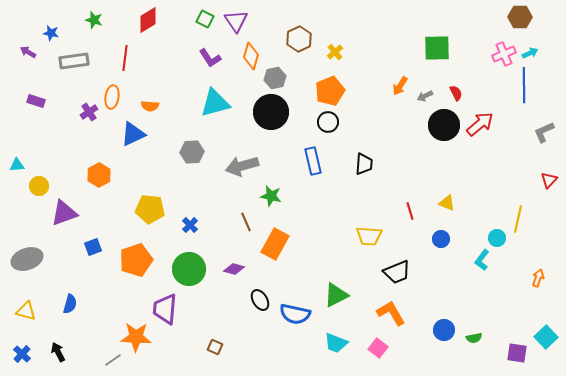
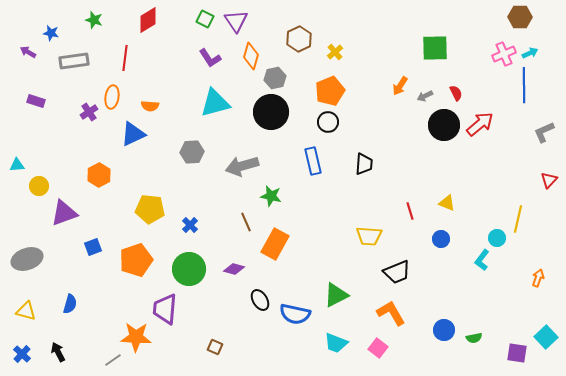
green square at (437, 48): moved 2 px left
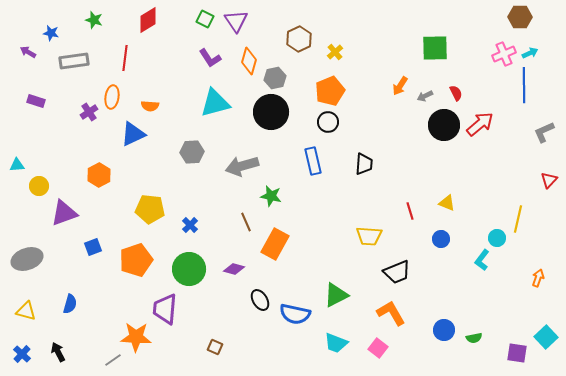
orange diamond at (251, 56): moved 2 px left, 5 px down
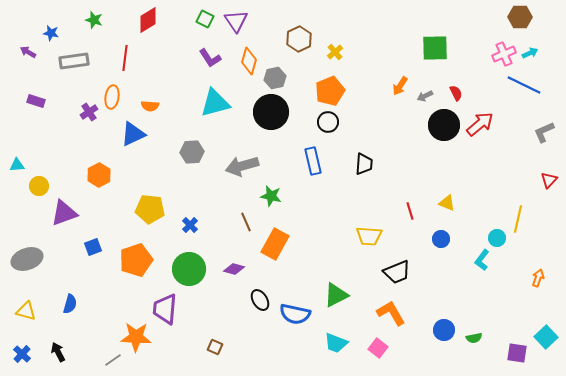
blue line at (524, 85): rotated 64 degrees counterclockwise
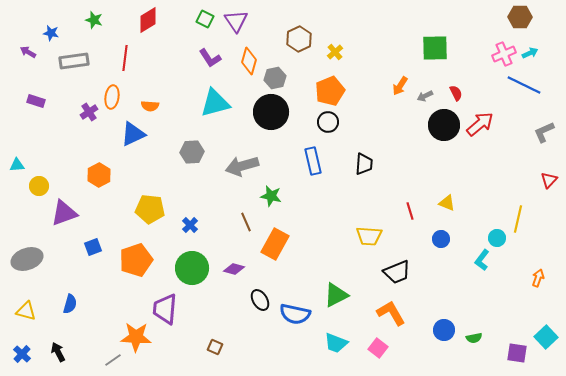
green circle at (189, 269): moved 3 px right, 1 px up
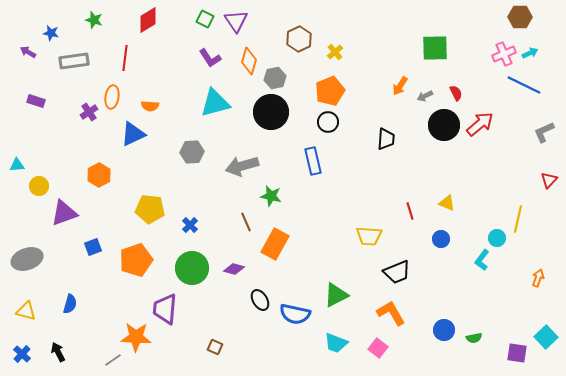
black trapezoid at (364, 164): moved 22 px right, 25 px up
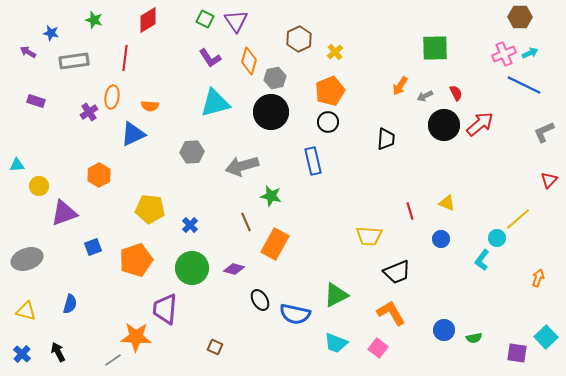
yellow line at (518, 219): rotated 36 degrees clockwise
